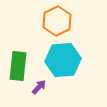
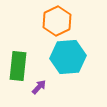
cyan hexagon: moved 5 px right, 3 px up
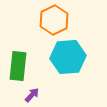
orange hexagon: moved 3 px left, 1 px up
purple arrow: moved 7 px left, 8 px down
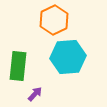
purple arrow: moved 3 px right, 1 px up
